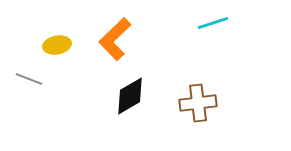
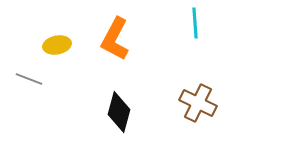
cyan line: moved 18 px left; rotated 76 degrees counterclockwise
orange L-shape: rotated 18 degrees counterclockwise
black diamond: moved 11 px left, 16 px down; rotated 45 degrees counterclockwise
brown cross: rotated 33 degrees clockwise
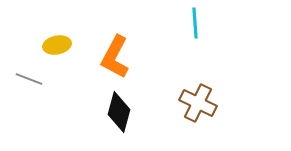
orange L-shape: moved 18 px down
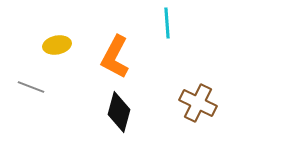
cyan line: moved 28 px left
gray line: moved 2 px right, 8 px down
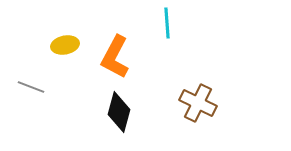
yellow ellipse: moved 8 px right
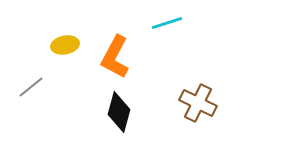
cyan line: rotated 76 degrees clockwise
gray line: rotated 60 degrees counterclockwise
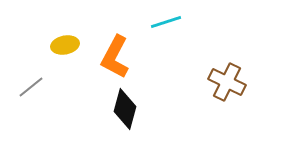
cyan line: moved 1 px left, 1 px up
brown cross: moved 29 px right, 21 px up
black diamond: moved 6 px right, 3 px up
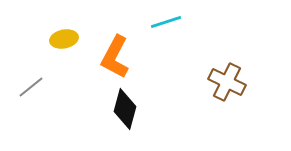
yellow ellipse: moved 1 px left, 6 px up
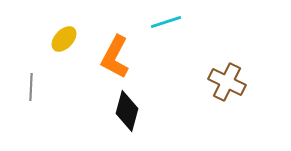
yellow ellipse: rotated 36 degrees counterclockwise
gray line: rotated 48 degrees counterclockwise
black diamond: moved 2 px right, 2 px down
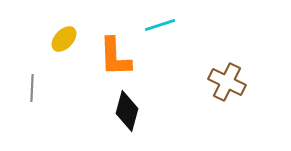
cyan line: moved 6 px left, 3 px down
orange L-shape: rotated 30 degrees counterclockwise
gray line: moved 1 px right, 1 px down
